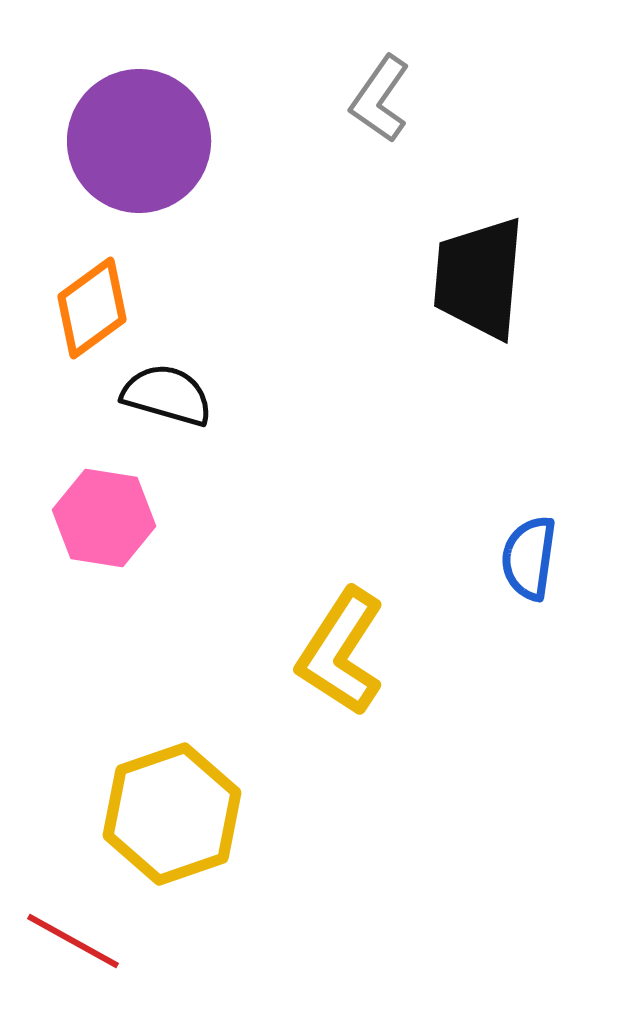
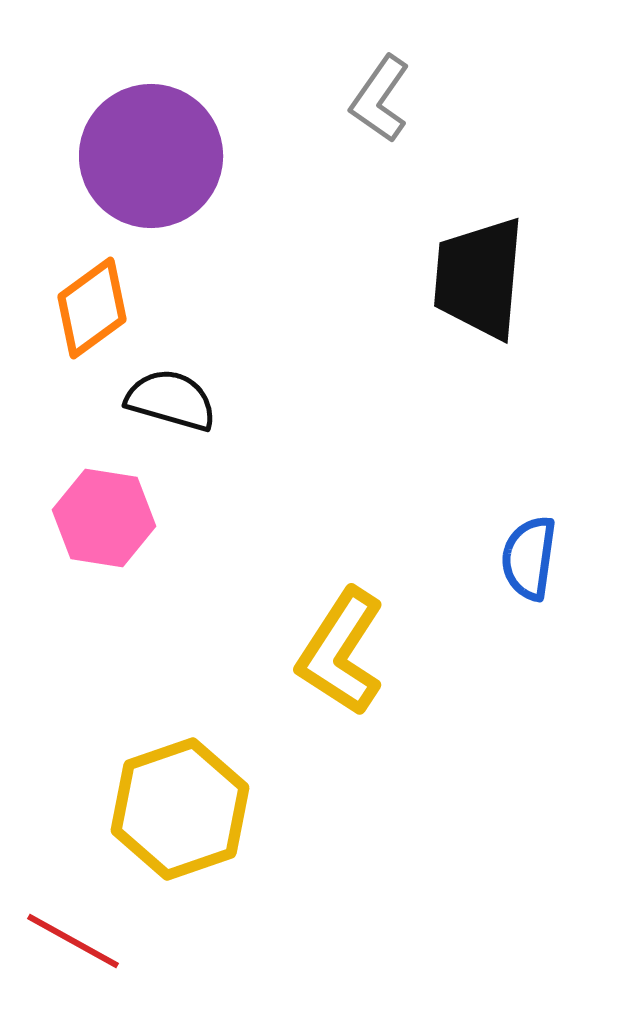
purple circle: moved 12 px right, 15 px down
black semicircle: moved 4 px right, 5 px down
yellow hexagon: moved 8 px right, 5 px up
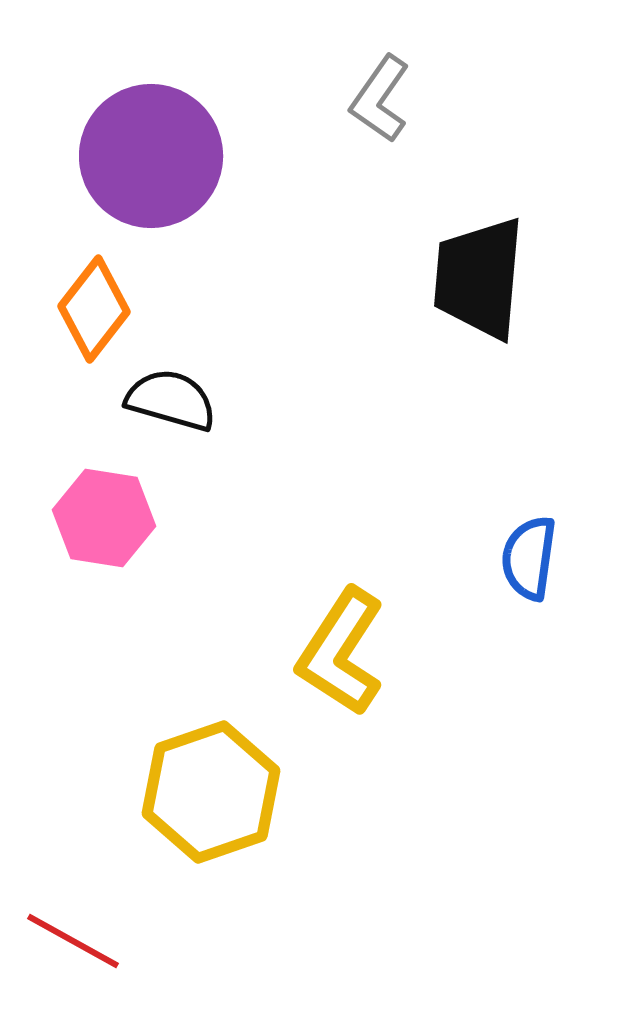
orange diamond: moved 2 px right, 1 px down; rotated 16 degrees counterclockwise
yellow hexagon: moved 31 px right, 17 px up
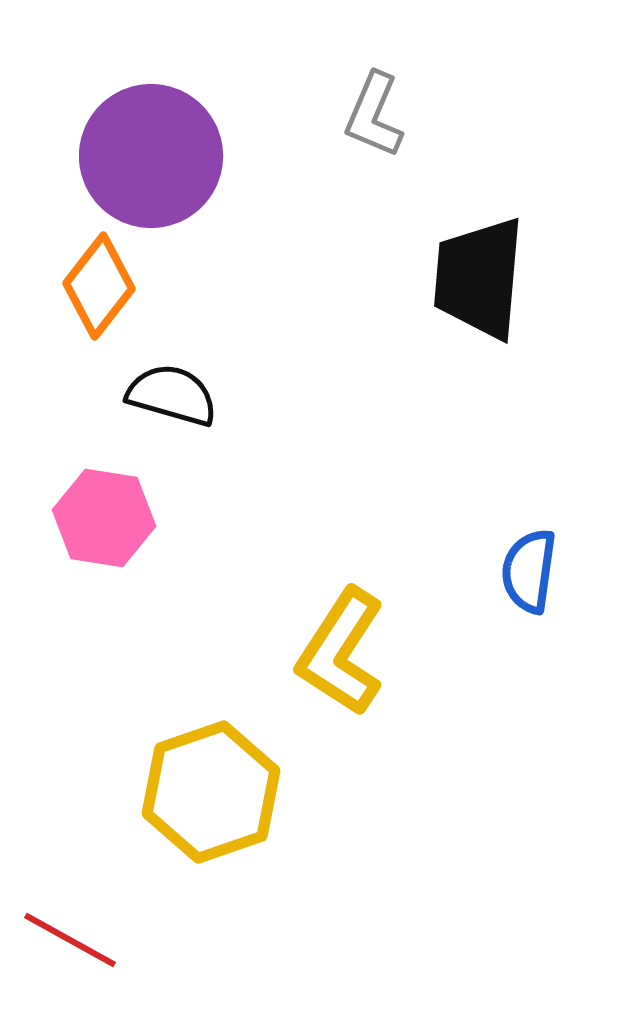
gray L-shape: moved 6 px left, 16 px down; rotated 12 degrees counterclockwise
orange diamond: moved 5 px right, 23 px up
black semicircle: moved 1 px right, 5 px up
blue semicircle: moved 13 px down
red line: moved 3 px left, 1 px up
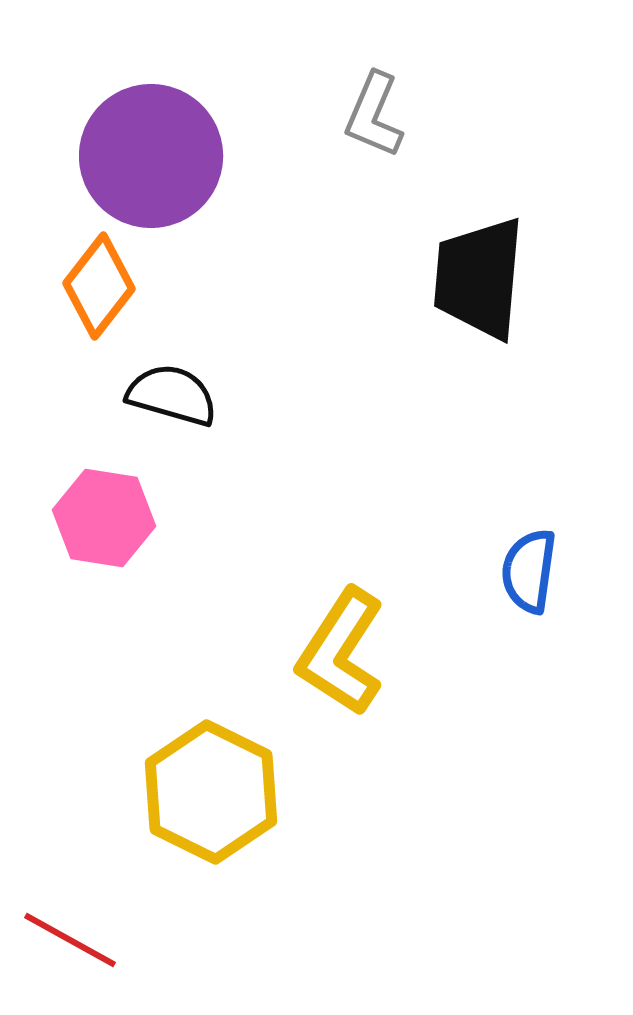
yellow hexagon: rotated 15 degrees counterclockwise
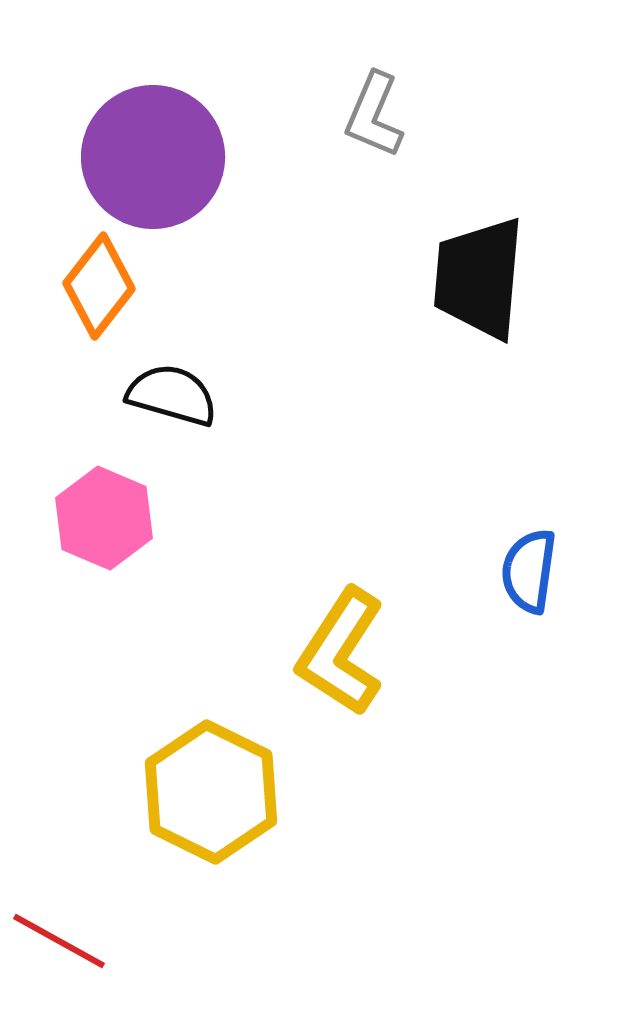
purple circle: moved 2 px right, 1 px down
pink hexagon: rotated 14 degrees clockwise
red line: moved 11 px left, 1 px down
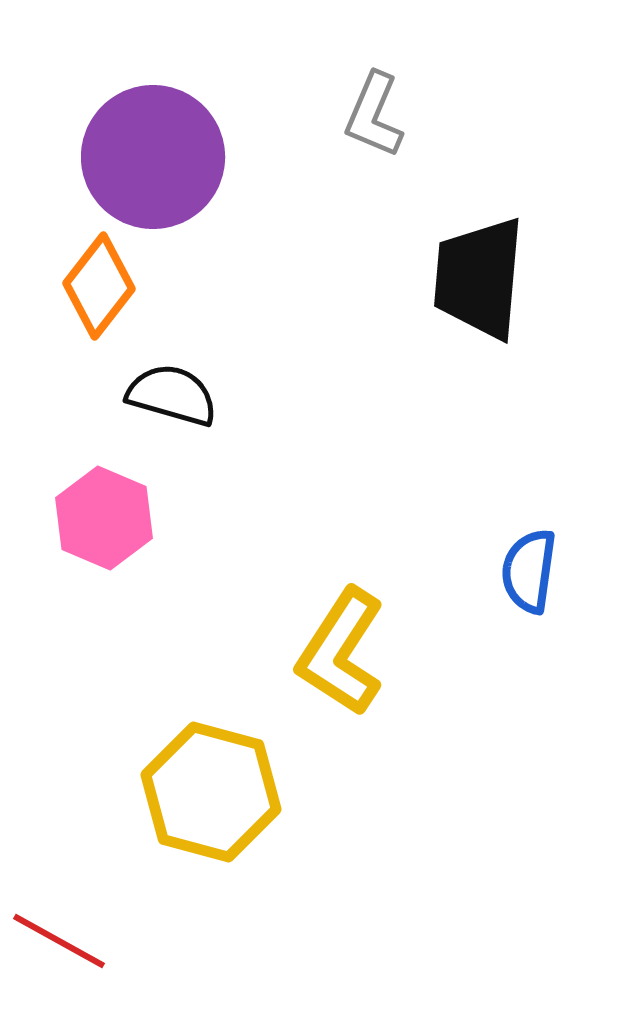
yellow hexagon: rotated 11 degrees counterclockwise
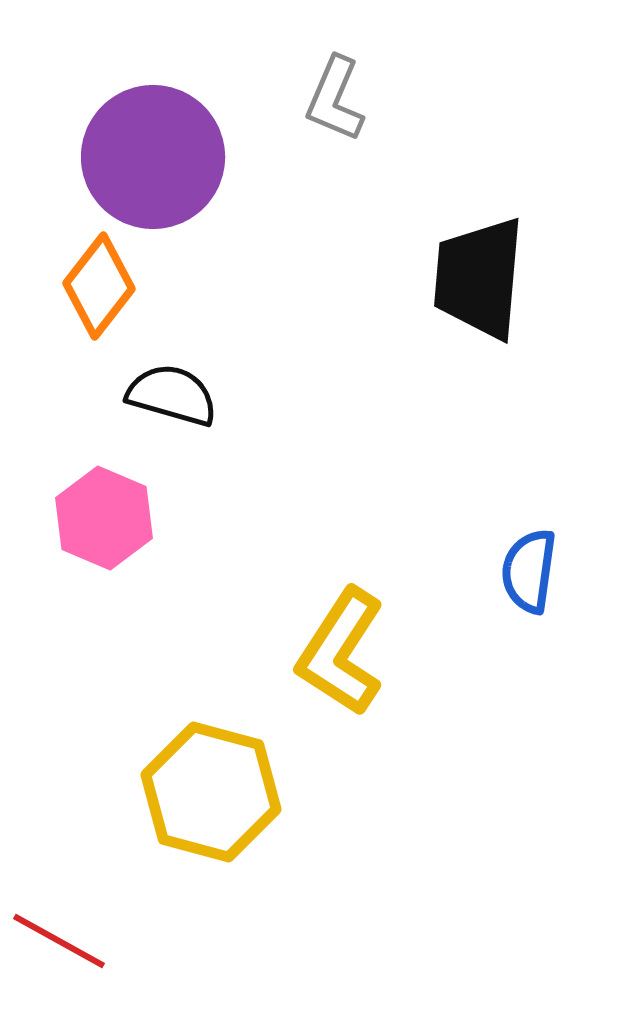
gray L-shape: moved 39 px left, 16 px up
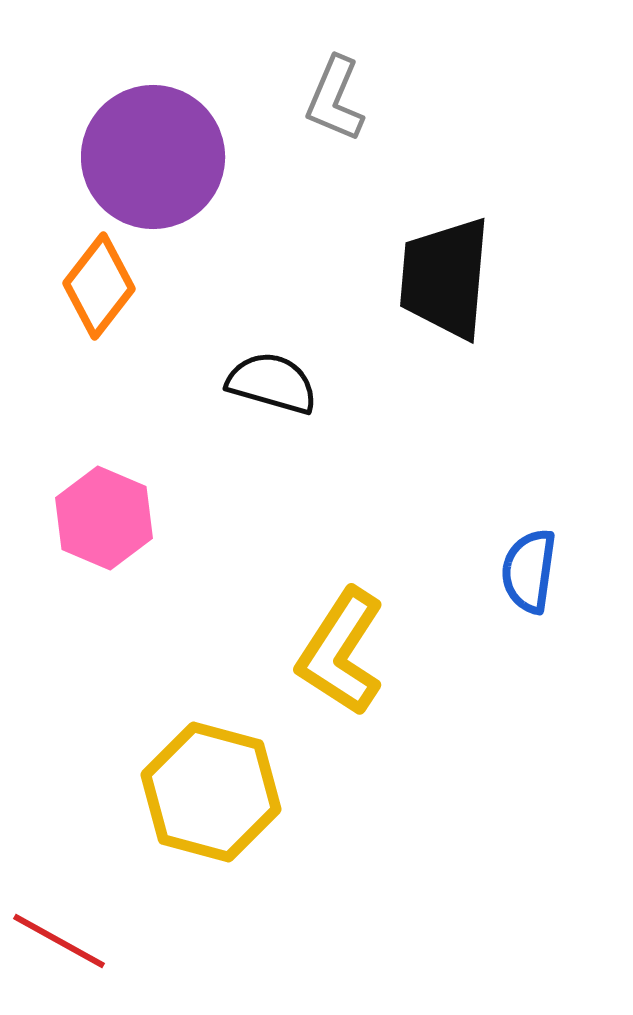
black trapezoid: moved 34 px left
black semicircle: moved 100 px right, 12 px up
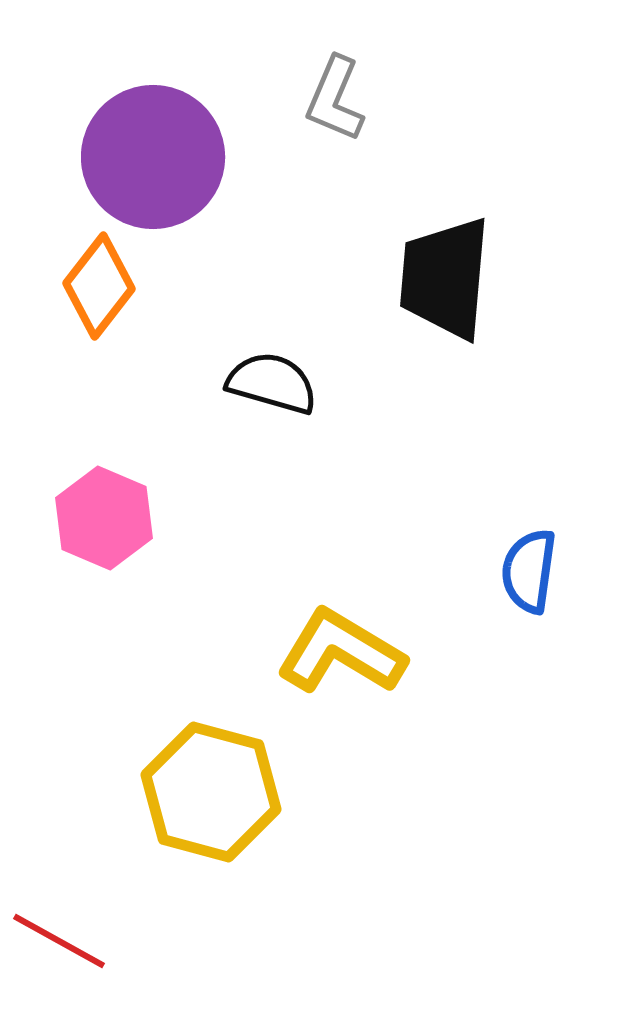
yellow L-shape: rotated 88 degrees clockwise
